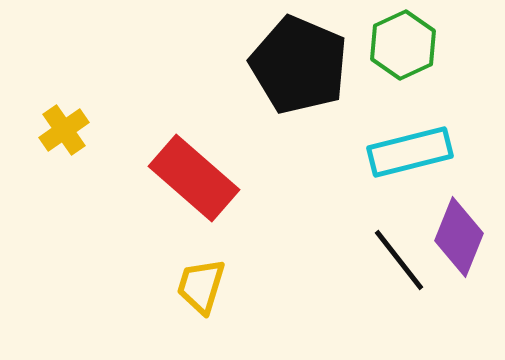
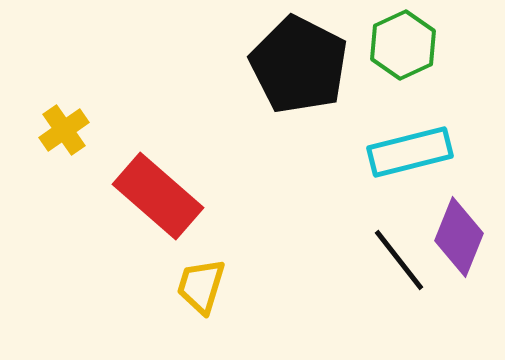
black pentagon: rotated 4 degrees clockwise
red rectangle: moved 36 px left, 18 px down
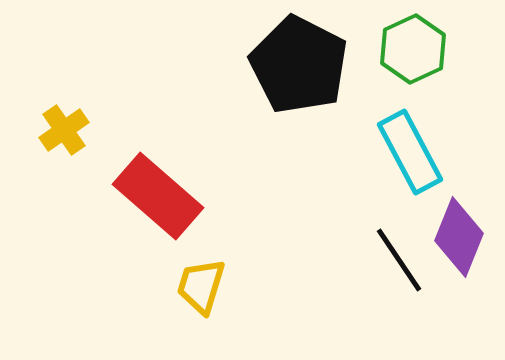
green hexagon: moved 10 px right, 4 px down
cyan rectangle: rotated 76 degrees clockwise
black line: rotated 4 degrees clockwise
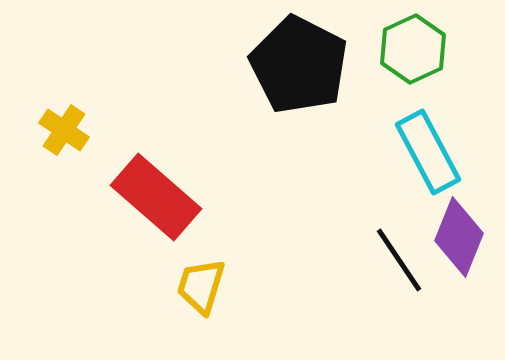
yellow cross: rotated 21 degrees counterclockwise
cyan rectangle: moved 18 px right
red rectangle: moved 2 px left, 1 px down
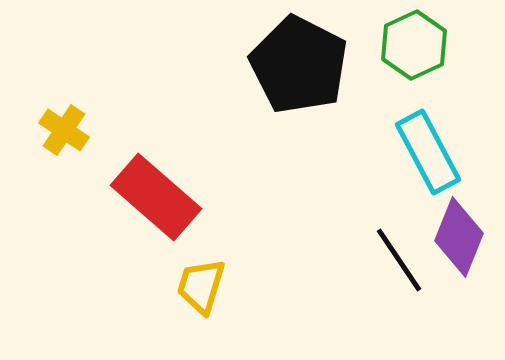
green hexagon: moved 1 px right, 4 px up
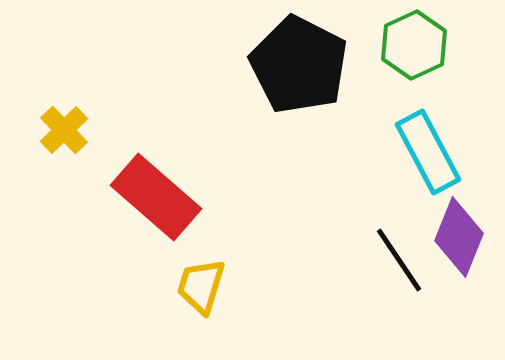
yellow cross: rotated 12 degrees clockwise
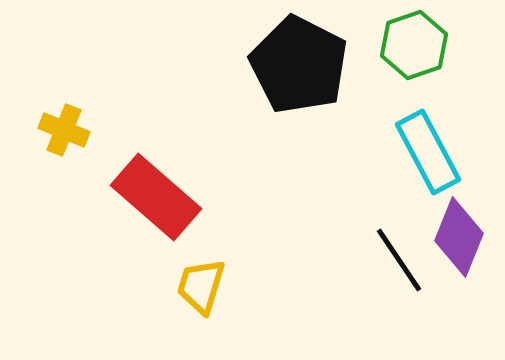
green hexagon: rotated 6 degrees clockwise
yellow cross: rotated 24 degrees counterclockwise
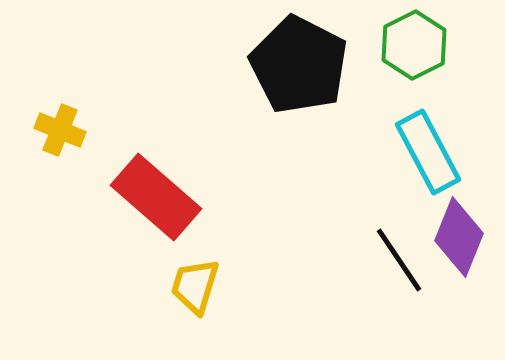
green hexagon: rotated 8 degrees counterclockwise
yellow cross: moved 4 px left
yellow trapezoid: moved 6 px left
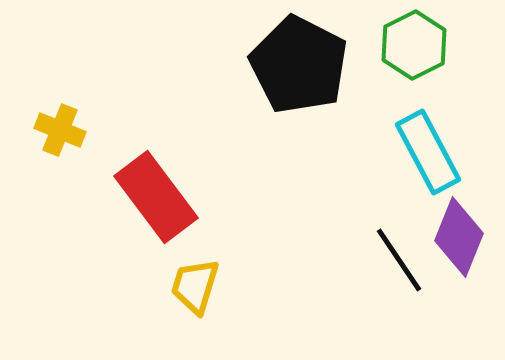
red rectangle: rotated 12 degrees clockwise
